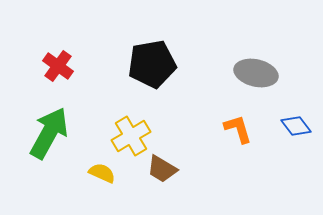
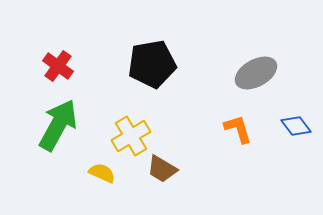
gray ellipse: rotated 42 degrees counterclockwise
green arrow: moved 9 px right, 8 px up
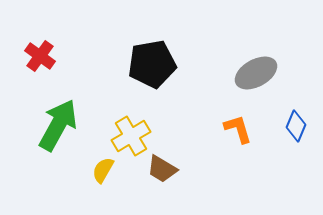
red cross: moved 18 px left, 10 px up
blue diamond: rotated 60 degrees clockwise
yellow semicircle: moved 1 px right, 3 px up; rotated 84 degrees counterclockwise
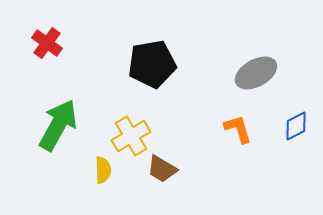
red cross: moved 7 px right, 13 px up
blue diamond: rotated 40 degrees clockwise
yellow semicircle: rotated 148 degrees clockwise
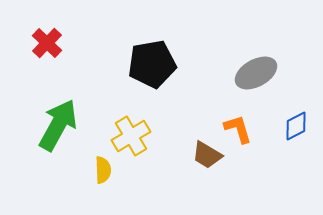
red cross: rotated 8 degrees clockwise
brown trapezoid: moved 45 px right, 14 px up
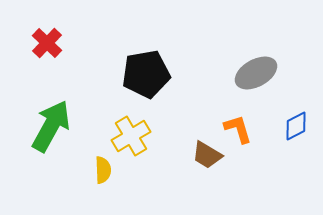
black pentagon: moved 6 px left, 10 px down
green arrow: moved 7 px left, 1 px down
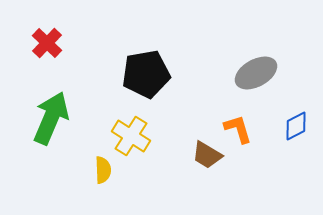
green arrow: moved 8 px up; rotated 6 degrees counterclockwise
yellow cross: rotated 27 degrees counterclockwise
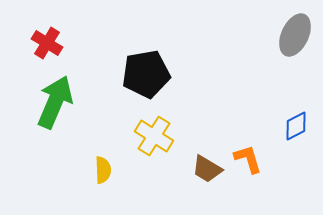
red cross: rotated 12 degrees counterclockwise
gray ellipse: moved 39 px right, 38 px up; rotated 36 degrees counterclockwise
green arrow: moved 4 px right, 16 px up
orange L-shape: moved 10 px right, 30 px down
yellow cross: moved 23 px right
brown trapezoid: moved 14 px down
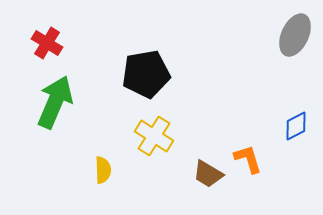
brown trapezoid: moved 1 px right, 5 px down
